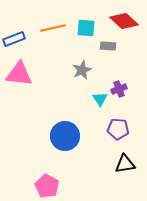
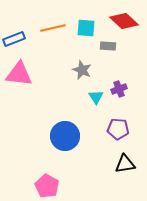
gray star: rotated 24 degrees counterclockwise
cyan triangle: moved 4 px left, 2 px up
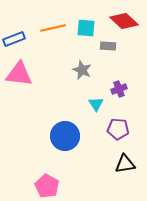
cyan triangle: moved 7 px down
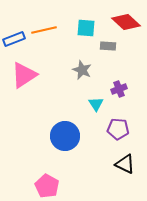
red diamond: moved 2 px right, 1 px down
orange line: moved 9 px left, 2 px down
pink triangle: moved 5 px right, 1 px down; rotated 40 degrees counterclockwise
black triangle: rotated 35 degrees clockwise
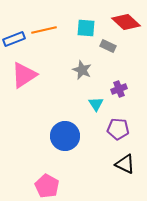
gray rectangle: rotated 21 degrees clockwise
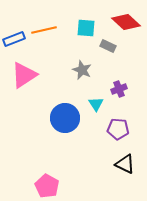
blue circle: moved 18 px up
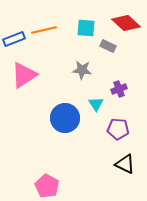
red diamond: moved 1 px down
gray star: rotated 18 degrees counterclockwise
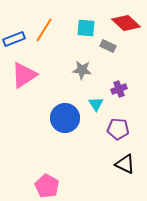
orange line: rotated 45 degrees counterclockwise
